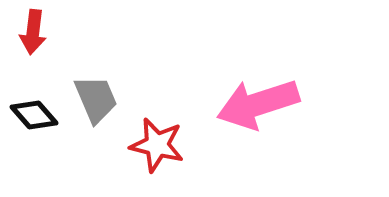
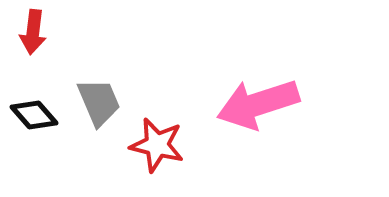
gray trapezoid: moved 3 px right, 3 px down
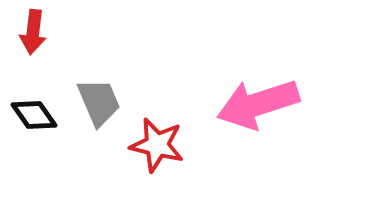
black diamond: rotated 6 degrees clockwise
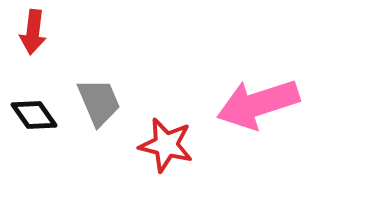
red star: moved 9 px right
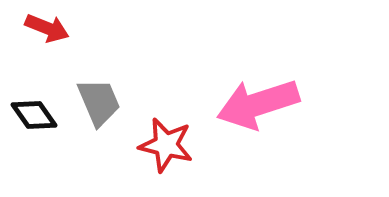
red arrow: moved 14 px right, 4 px up; rotated 75 degrees counterclockwise
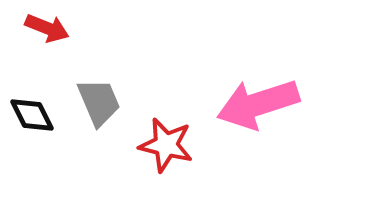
black diamond: moved 2 px left; rotated 9 degrees clockwise
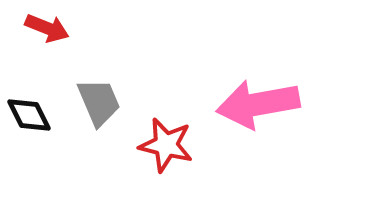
pink arrow: rotated 8 degrees clockwise
black diamond: moved 3 px left
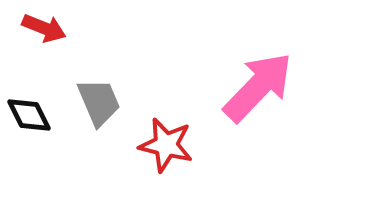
red arrow: moved 3 px left
pink arrow: moved 17 px up; rotated 144 degrees clockwise
